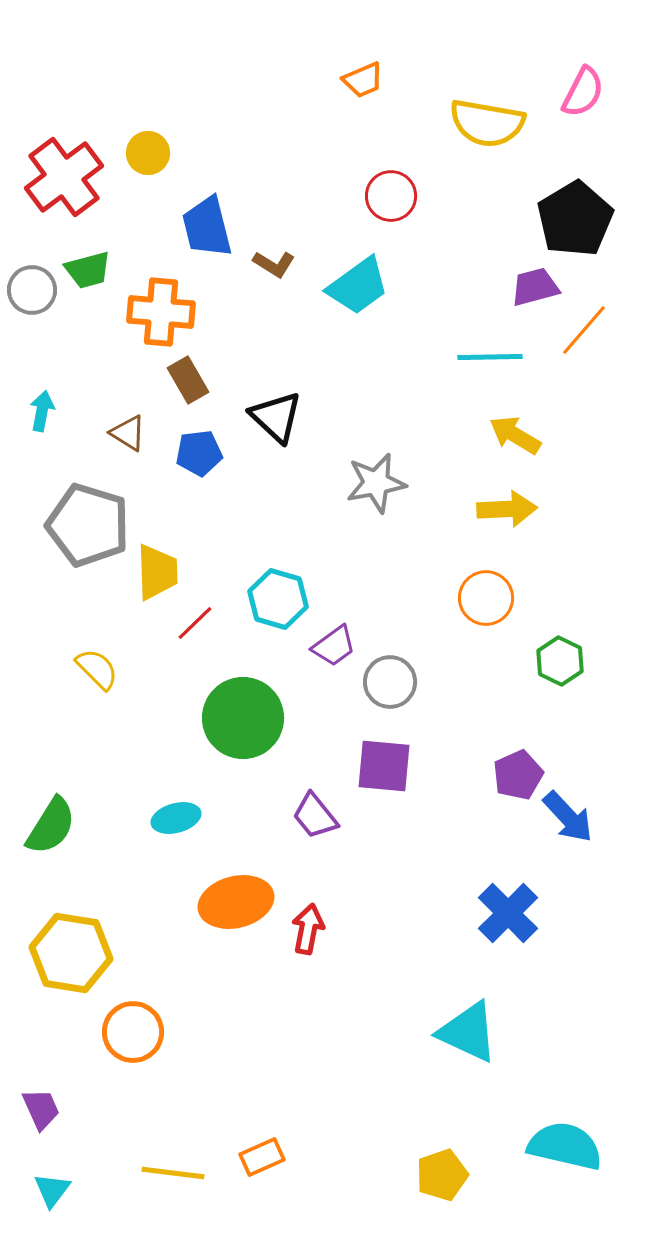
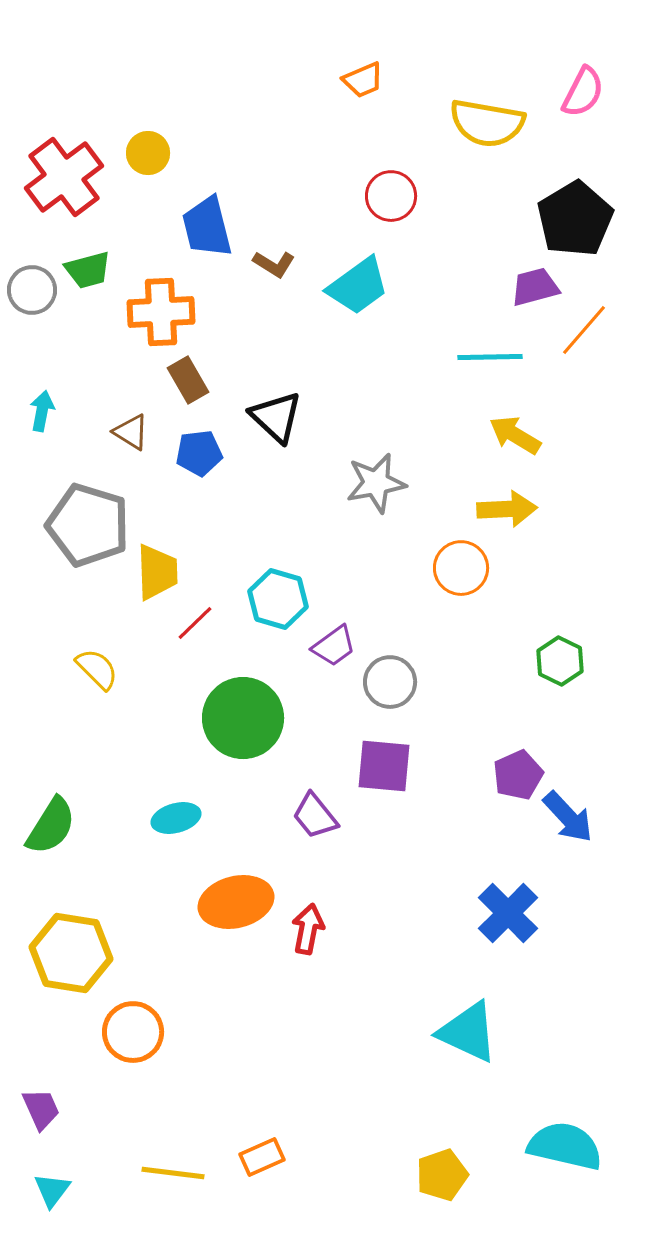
orange cross at (161, 312): rotated 8 degrees counterclockwise
brown triangle at (128, 433): moved 3 px right, 1 px up
orange circle at (486, 598): moved 25 px left, 30 px up
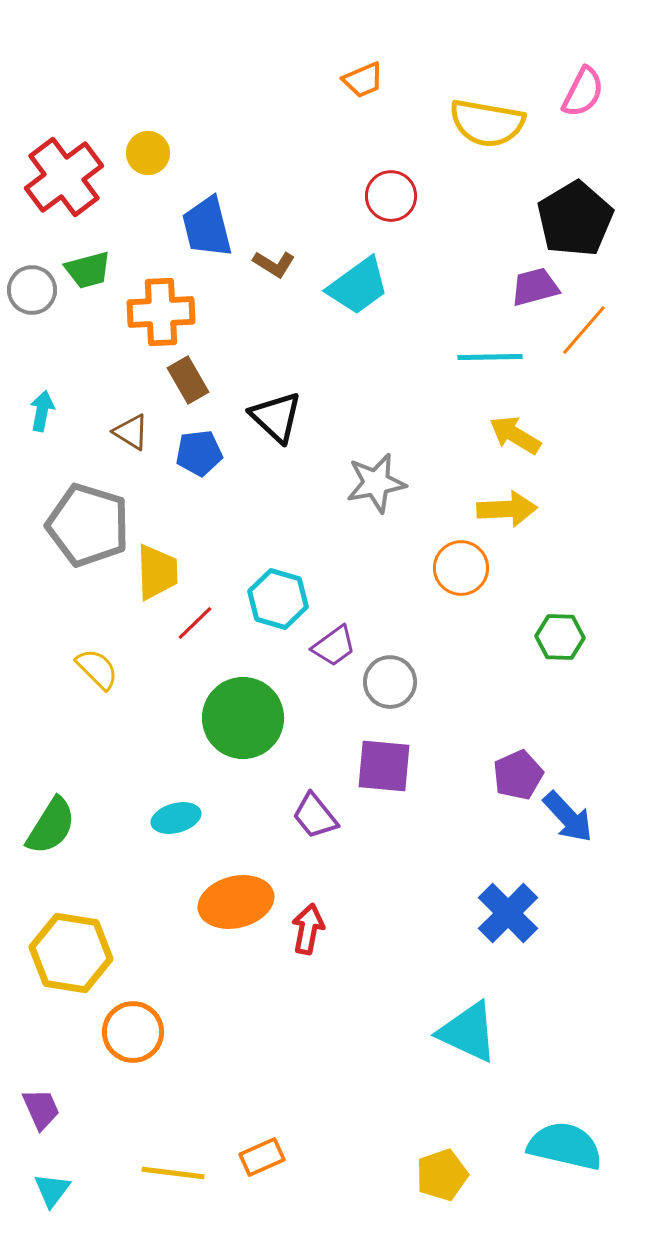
green hexagon at (560, 661): moved 24 px up; rotated 24 degrees counterclockwise
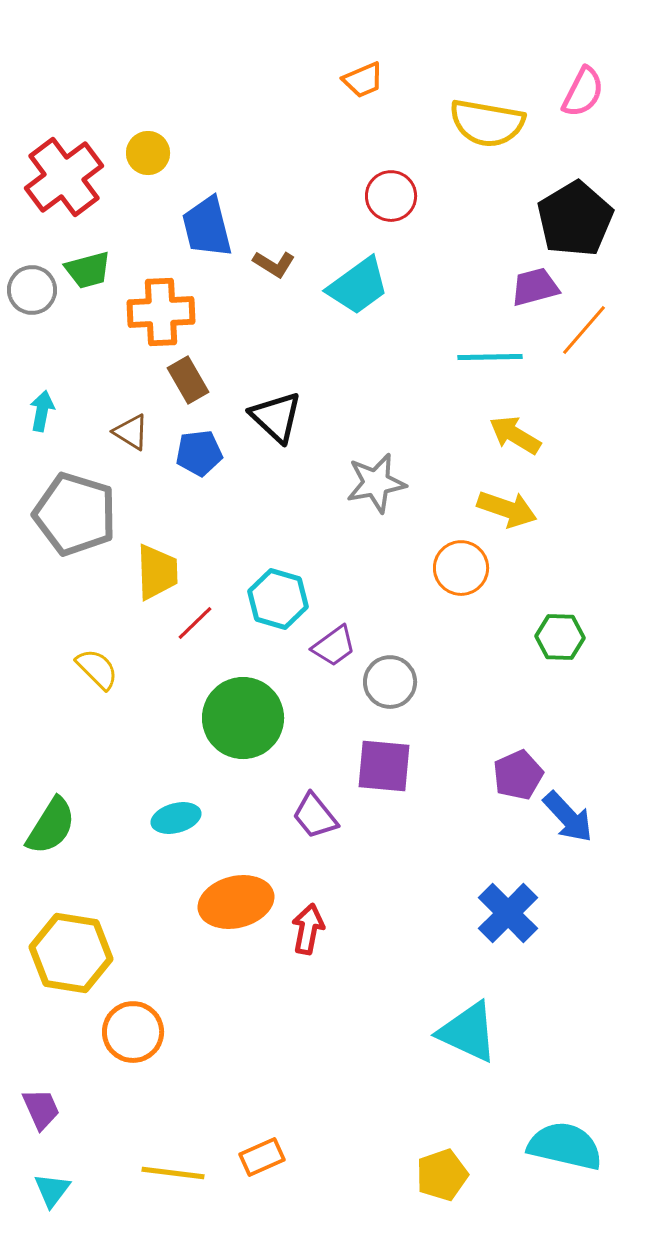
yellow arrow at (507, 509): rotated 22 degrees clockwise
gray pentagon at (88, 525): moved 13 px left, 11 px up
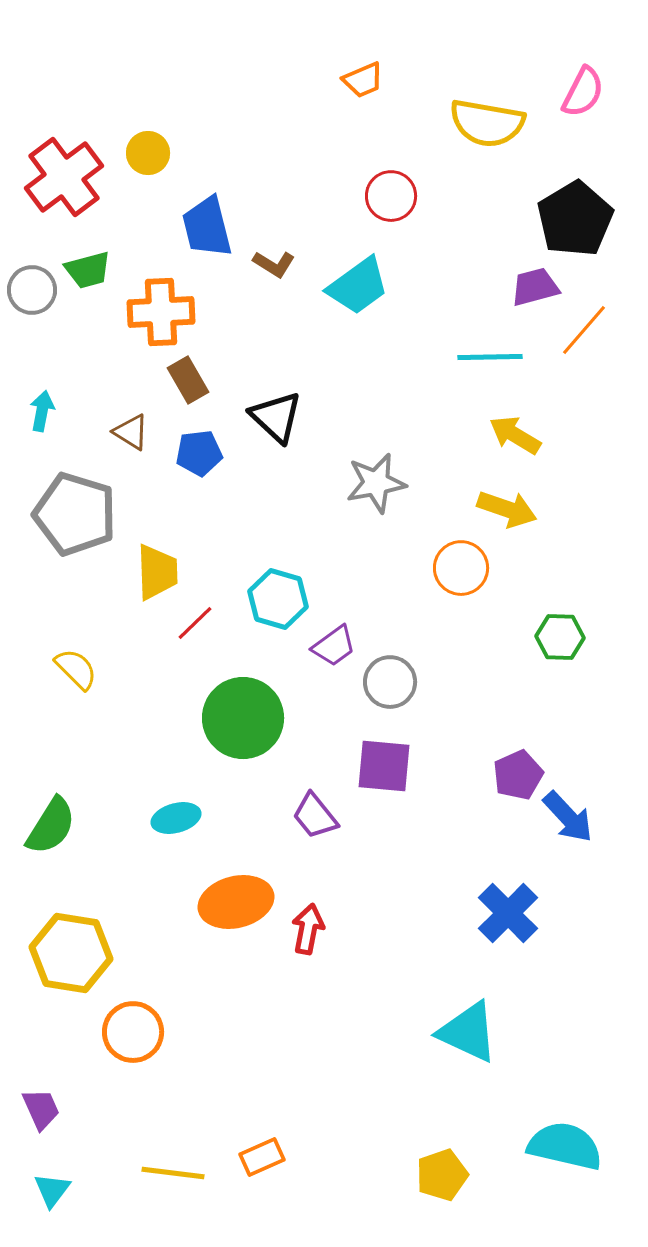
yellow semicircle at (97, 669): moved 21 px left
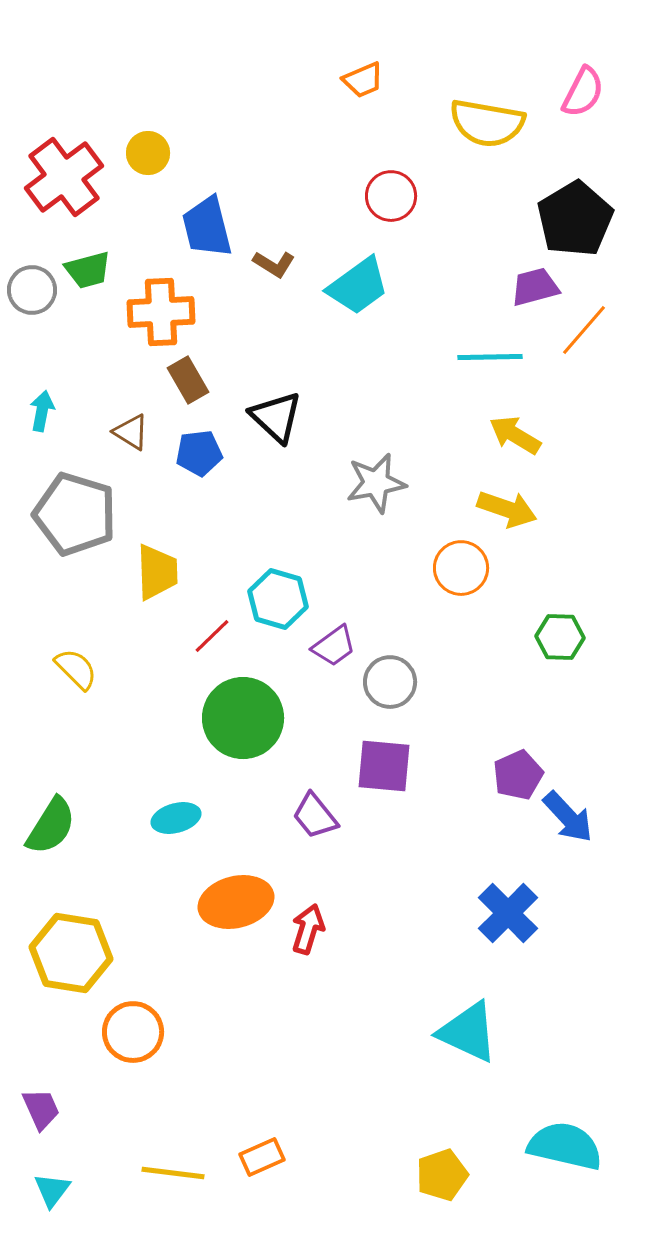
red line at (195, 623): moved 17 px right, 13 px down
red arrow at (308, 929): rotated 6 degrees clockwise
